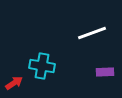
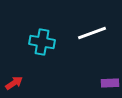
cyan cross: moved 24 px up
purple rectangle: moved 5 px right, 11 px down
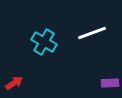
cyan cross: moved 2 px right; rotated 20 degrees clockwise
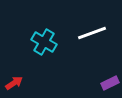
purple rectangle: rotated 24 degrees counterclockwise
